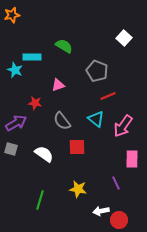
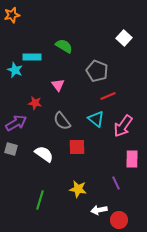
pink triangle: rotated 48 degrees counterclockwise
white arrow: moved 2 px left, 1 px up
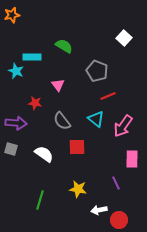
cyan star: moved 1 px right, 1 px down
purple arrow: rotated 35 degrees clockwise
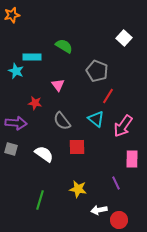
red line: rotated 35 degrees counterclockwise
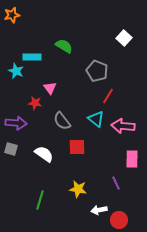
pink triangle: moved 8 px left, 3 px down
pink arrow: rotated 60 degrees clockwise
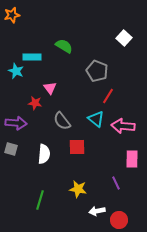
white semicircle: rotated 60 degrees clockwise
white arrow: moved 2 px left, 1 px down
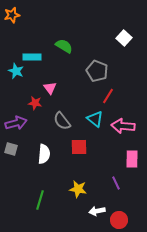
cyan triangle: moved 1 px left
purple arrow: rotated 20 degrees counterclockwise
red square: moved 2 px right
